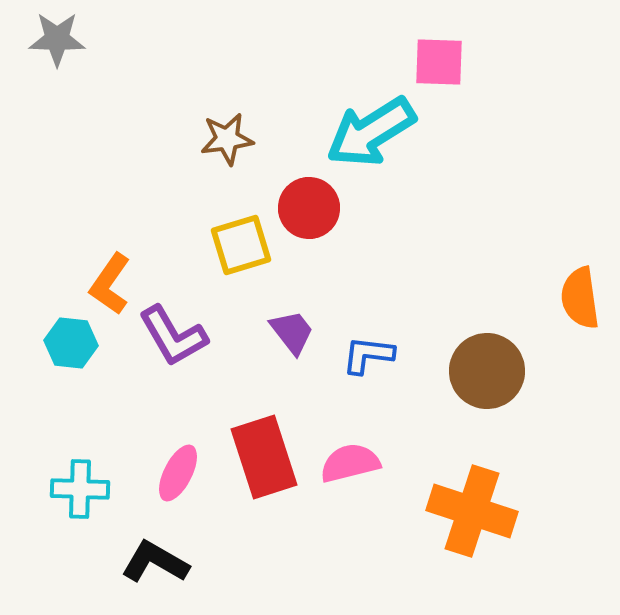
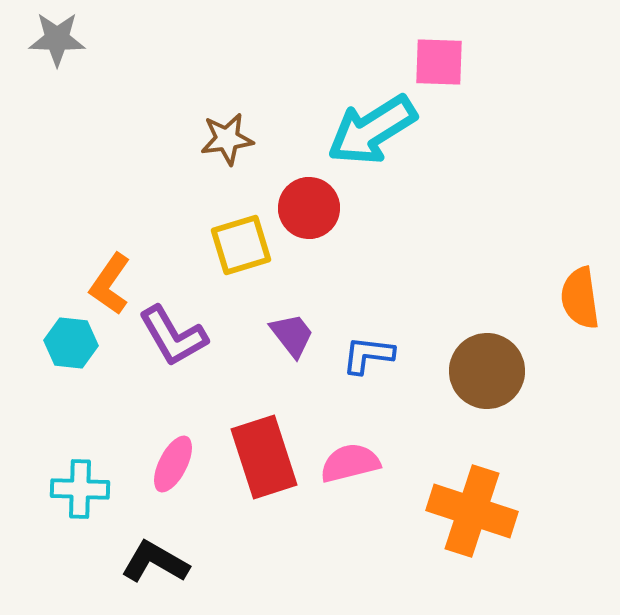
cyan arrow: moved 1 px right, 2 px up
purple trapezoid: moved 3 px down
pink ellipse: moved 5 px left, 9 px up
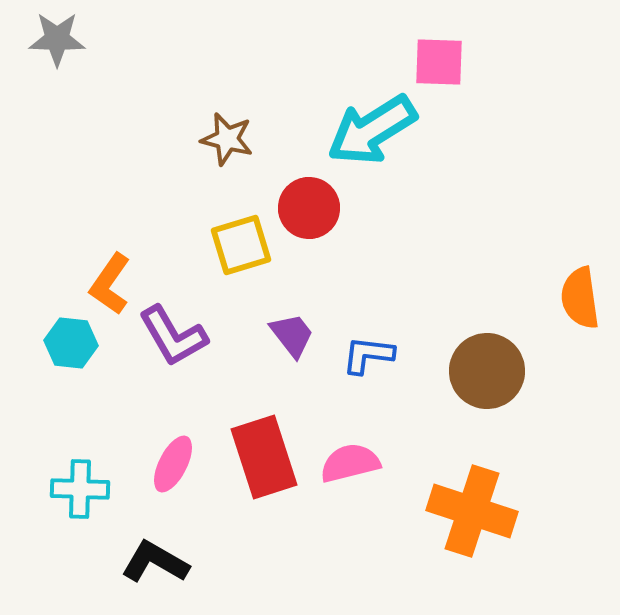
brown star: rotated 22 degrees clockwise
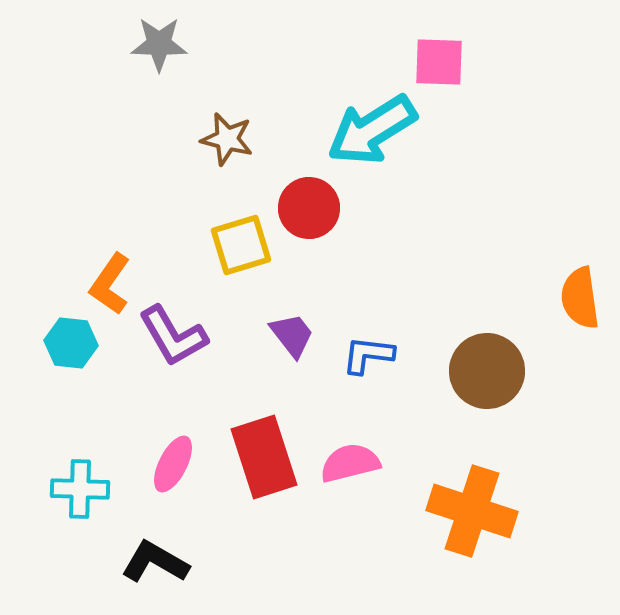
gray star: moved 102 px right, 5 px down
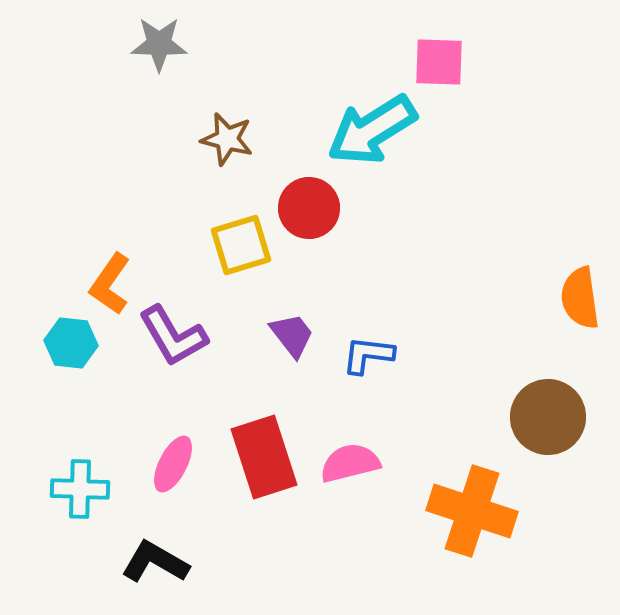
brown circle: moved 61 px right, 46 px down
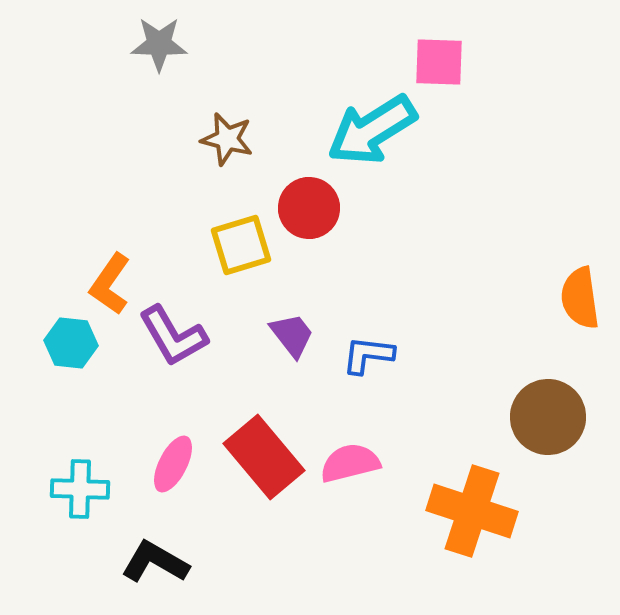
red rectangle: rotated 22 degrees counterclockwise
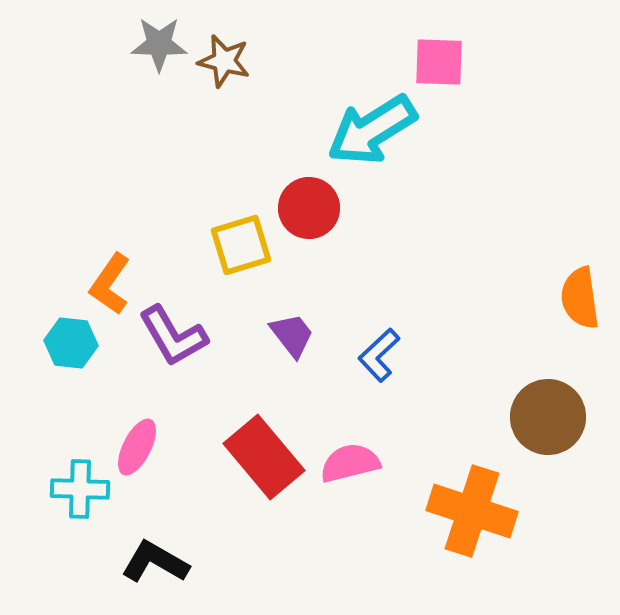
brown star: moved 3 px left, 78 px up
blue L-shape: moved 11 px right; rotated 50 degrees counterclockwise
pink ellipse: moved 36 px left, 17 px up
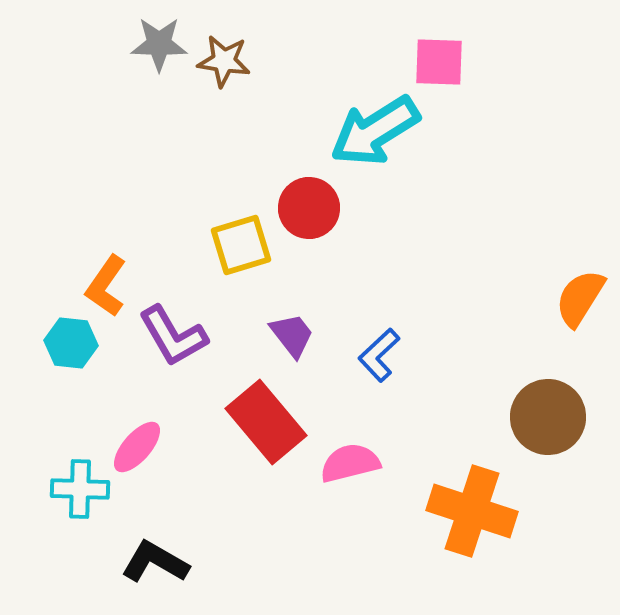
brown star: rotated 6 degrees counterclockwise
cyan arrow: moved 3 px right, 1 px down
orange L-shape: moved 4 px left, 2 px down
orange semicircle: rotated 40 degrees clockwise
pink ellipse: rotated 14 degrees clockwise
red rectangle: moved 2 px right, 35 px up
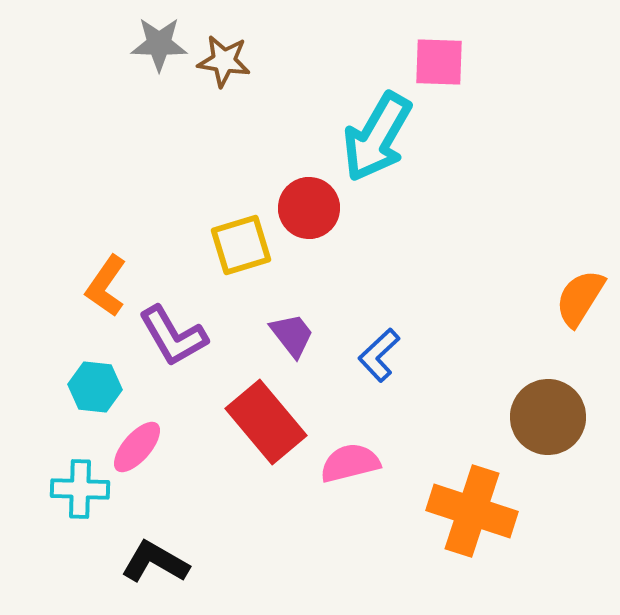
cyan arrow: moved 2 px right, 6 px down; rotated 28 degrees counterclockwise
cyan hexagon: moved 24 px right, 44 px down
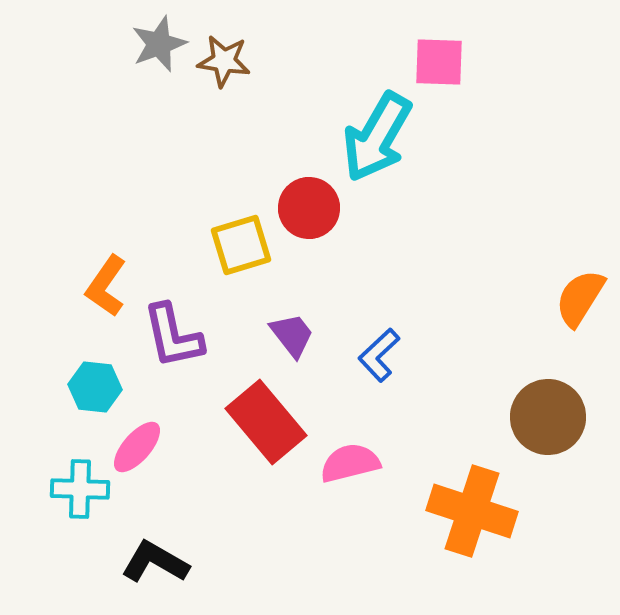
gray star: rotated 22 degrees counterclockwise
purple L-shape: rotated 18 degrees clockwise
